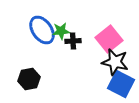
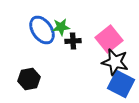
green star: moved 4 px up
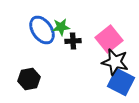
blue square: moved 2 px up
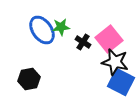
black cross: moved 10 px right, 1 px down; rotated 35 degrees clockwise
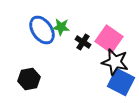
green star: rotated 12 degrees clockwise
pink square: rotated 16 degrees counterclockwise
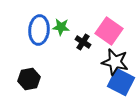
blue ellipse: moved 3 px left; rotated 40 degrees clockwise
pink square: moved 8 px up
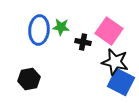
black cross: rotated 21 degrees counterclockwise
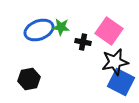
blue ellipse: rotated 64 degrees clockwise
black star: rotated 24 degrees counterclockwise
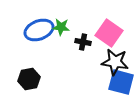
pink square: moved 2 px down
black star: rotated 20 degrees clockwise
blue square: rotated 12 degrees counterclockwise
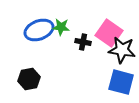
black star: moved 7 px right, 12 px up
